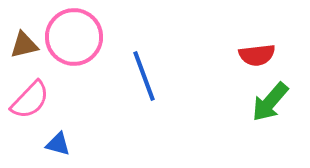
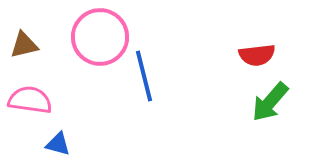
pink circle: moved 26 px right
blue line: rotated 6 degrees clockwise
pink semicircle: rotated 126 degrees counterclockwise
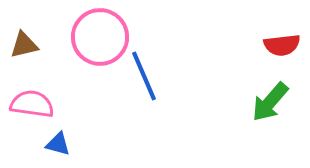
red semicircle: moved 25 px right, 10 px up
blue line: rotated 9 degrees counterclockwise
pink semicircle: moved 2 px right, 4 px down
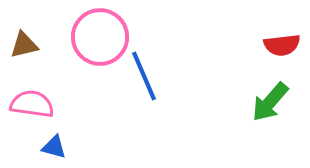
blue triangle: moved 4 px left, 3 px down
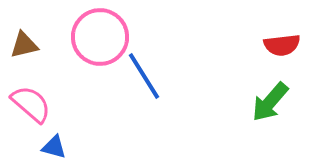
blue line: rotated 9 degrees counterclockwise
pink semicircle: moved 1 px left; rotated 33 degrees clockwise
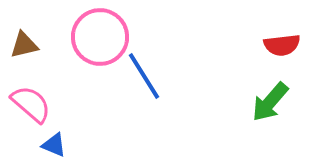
blue triangle: moved 2 px up; rotated 8 degrees clockwise
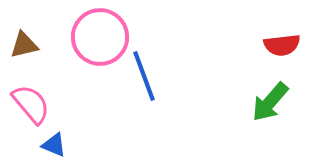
blue line: rotated 12 degrees clockwise
pink semicircle: rotated 9 degrees clockwise
